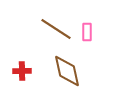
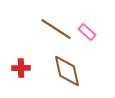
pink rectangle: rotated 48 degrees counterclockwise
red cross: moved 1 px left, 3 px up
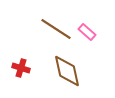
red cross: rotated 18 degrees clockwise
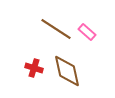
red cross: moved 13 px right
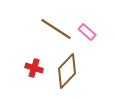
brown diamond: rotated 56 degrees clockwise
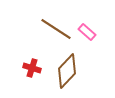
red cross: moved 2 px left
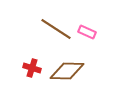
pink rectangle: rotated 18 degrees counterclockwise
brown diamond: rotated 48 degrees clockwise
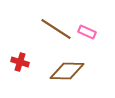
red cross: moved 12 px left, 6 px up
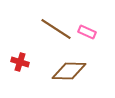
brown diamond: moved 2 px right
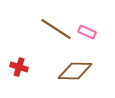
red cross: moved 1 px left, 5 px down
brown diamond: moved 6 px right
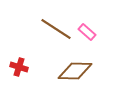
pink rectangle: rotated 18 degrees clockwise
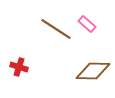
pink rectangle: moved 8 px up
brown diamond: moved 18 px right
